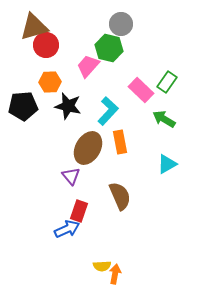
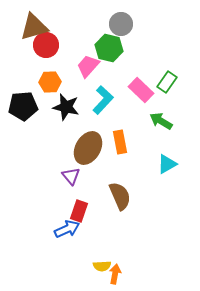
black star: moved 2 px left, 1 px down
cyan L-shape: moved 5 px left, 11 px up
green arrow: moved 3 px left, 2 px down
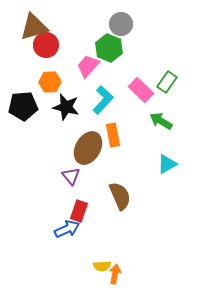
green hexagon: rotated 8 degrees clockwise
orange rectangle: moved 7 px left, 7 px up
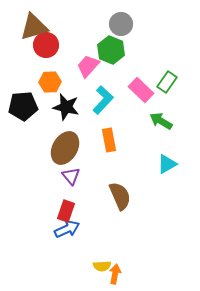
green hexagon: moved 2 px right, 2 px down
orange rectangle: moved 4 px left, 5 px down
brown ellipse: moved 23 px left
red rectangle: moved 13 px left
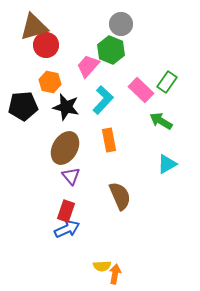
orange hexagon: rotated 15 degrees clockwise
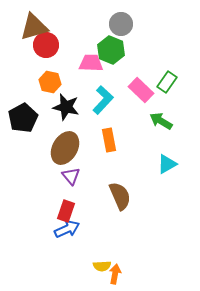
pink trapezoid: moved 3 px right, 3 px up; rotated 50 degrees clockwise
black pentagon: moved 12 px down; rotated 24 degrees counterclockwise
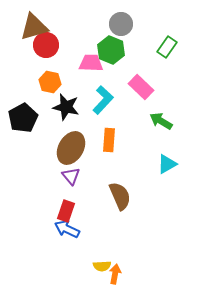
green rectangle: moved 35 px up
pink rectangle: moved 3 px up
orange rectangle: rotated 15 degrees clockwise
brown ellipse: moved 6 px right
blue arrow: rotated 130 degrees counterclockwise
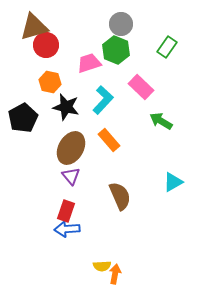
green hexagon: moved 5 px right
pink trapezoid: moved 2 px left; rotated 20 degrees counterclockwise
orange rectangle: rotated 45 degrees counterclockwise
cyan triangle: moved 6 px right, 18 px down
blue arrow: rotated 30 degrees counterclockwise
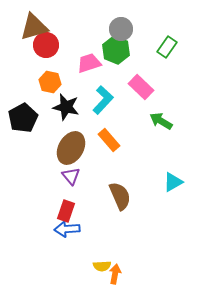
gray circle: moved 5 px down
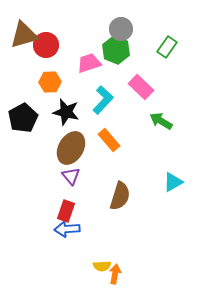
brown triangle: moved 10 px left, 8 px down
orange hexagon: rotated 15 degrees counterclockwise
black star: moved 5 px down
brown semicircle: rotated 40 degrees clockwise
